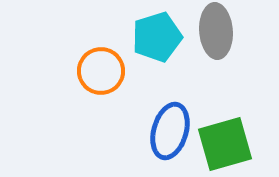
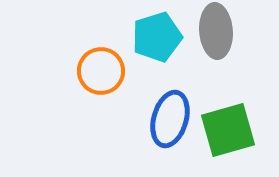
blue ellipse: moved 12 px up
green square: moved 3 px right, 14 px up
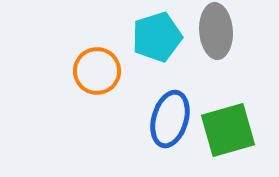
orange circle: moved 4 px left
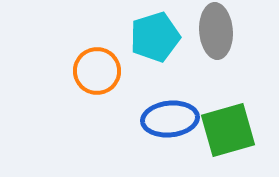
cyan pentagon: moved 2 px left
blue ellipse: rotated 68 degrees clockwise
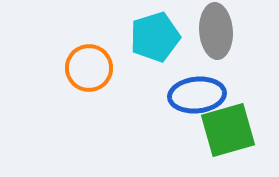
orange circle: moved 8 px left, 3 px up
blue ellipse: moved 27 px right, 24 px up
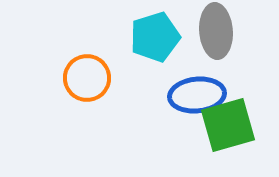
orange circle: moved 2 px left, 10 px down
green square: moved 5 px up
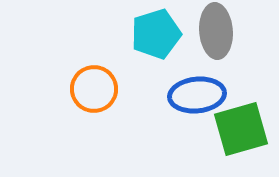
cyan pentagon: moved 1 px right, 3 px up
orange circle: moved 7 px right, 11 px down
green square: moved 13 px right, 4 px down
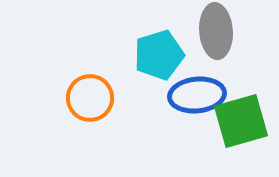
cyan pentagon: moved 3 px right, 21 px down
orange circle: moved 4 px left, 9 px down
green square: moved 8 px up
